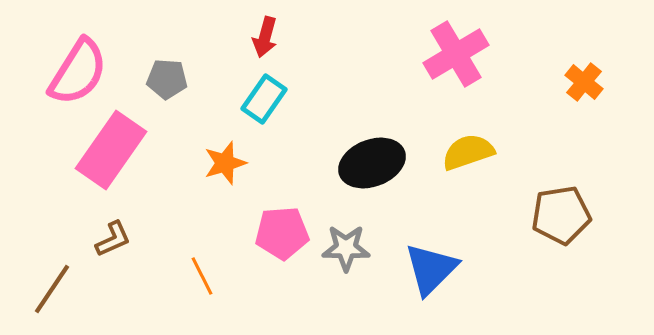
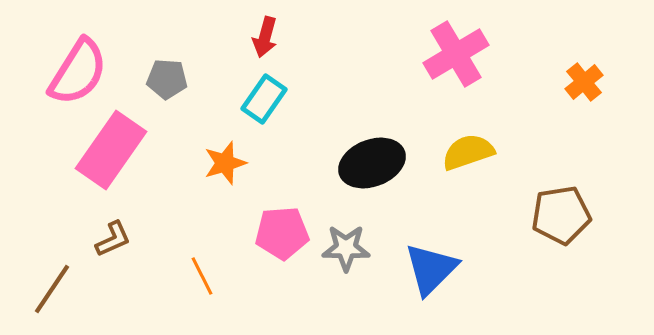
orange cross: rotated 12 degrees clockwise
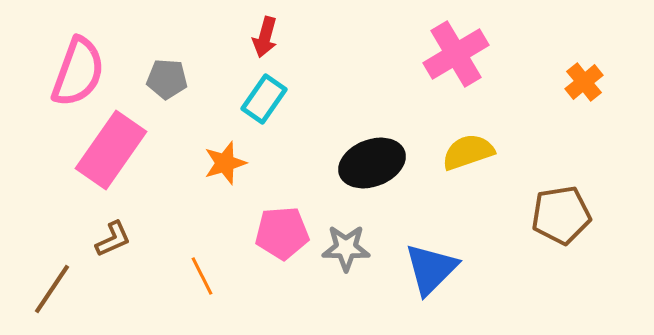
pink semicircle: rotated 12 degrees counterclockwise
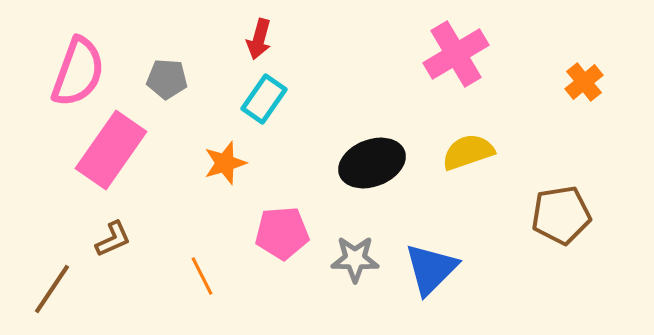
red arrow: moved 6 px left, 2 px down
gray star: moved 9 px right, 11 px down
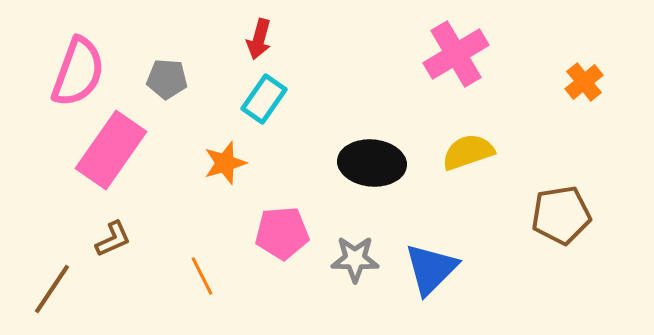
black ellipse: rotated 26 degrees clockwise
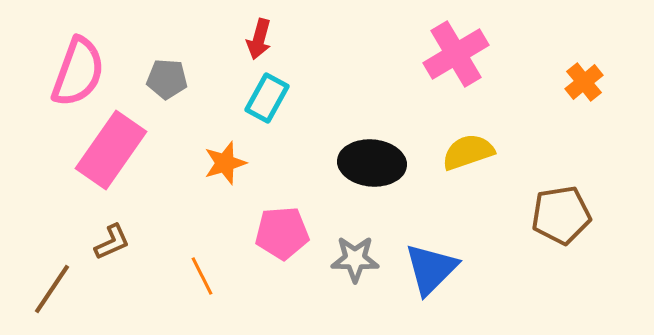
cyan rectangle: moved 3 px right, 1 px up; rotated 6 degrees counterclockwise
brown L-shape: moved 1 px left, 3 px down
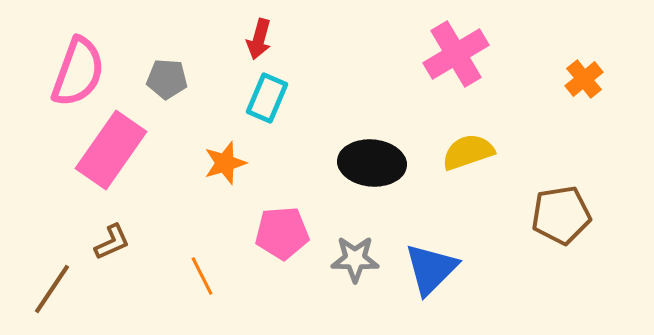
orange cross: moved 3 px up
cyan rectangle: rotated 6 degrees counterclockwise
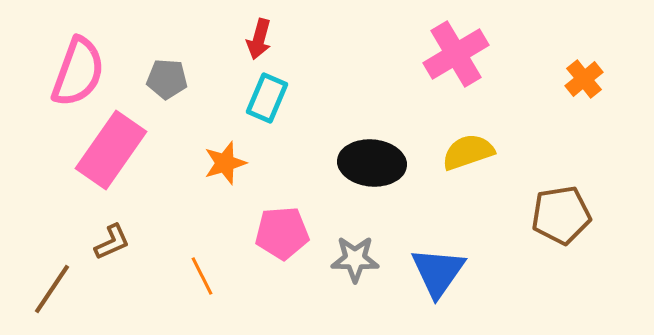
blue triangle: moved 7 px right, 3 px down; rotated 10 degrees counterclockwise
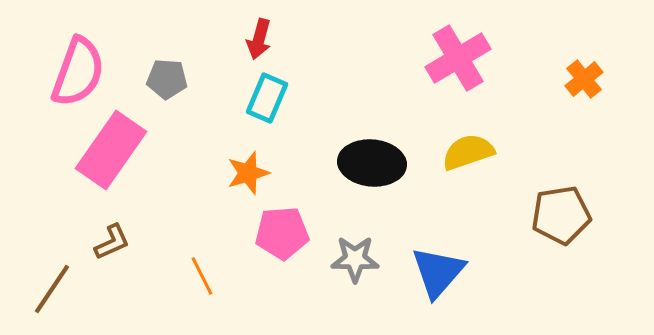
pink cross: moved 2 px right, 4 px down
orange star: moved 23 px right, 10 px down
blue triangle: rotated 6 degrees clockwise
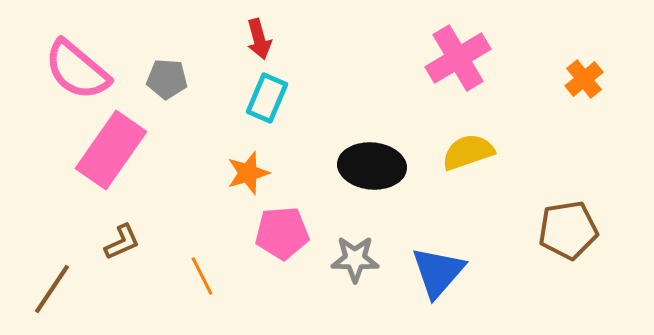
red arrow: rotated 30 degrees counterclockwise
pink semicircle: moved 1 px left, 2 px up; rotated 110 degrees clockwise
black ellipse: moved 3 px down
brown pentagon: moved 7 px right, 15 px down
brown L-shape: moved 10 px right
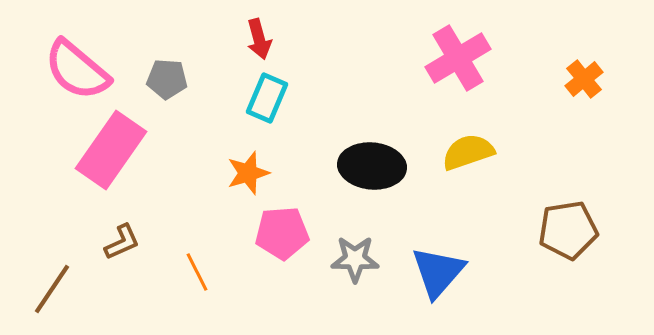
orange line: moved 5 px left, 4 px up
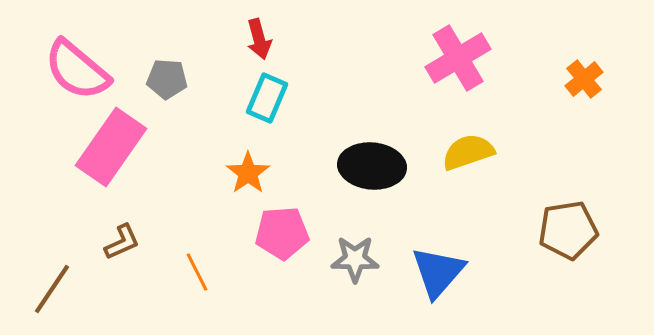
pink rectangle: moved 3 px up
orange star: rotated 18 degrees counterclockwise
